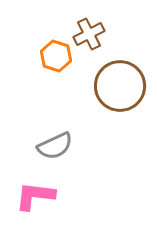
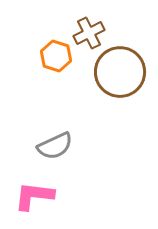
brown cross: moved 1 px up
brown circle: moved 14 px up
pink L-shape: moved 1 px left
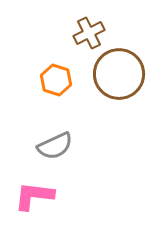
orange hexagon: moved 24 px down
brown circle: moved 1 px left, 2 px down
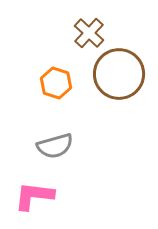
brown cross: rotated 20 degrees counterclockwise
orange hexagon: moved 3 px down
gray semicircle: rotated 9 degrees clockwise
